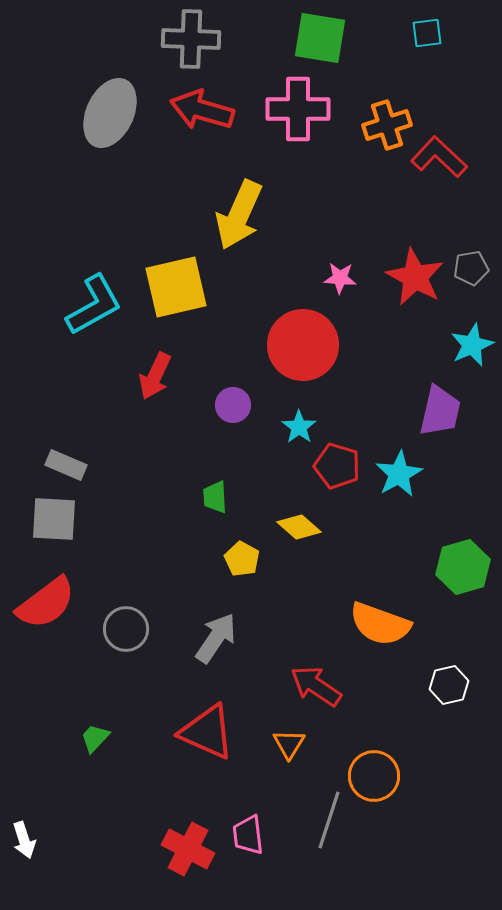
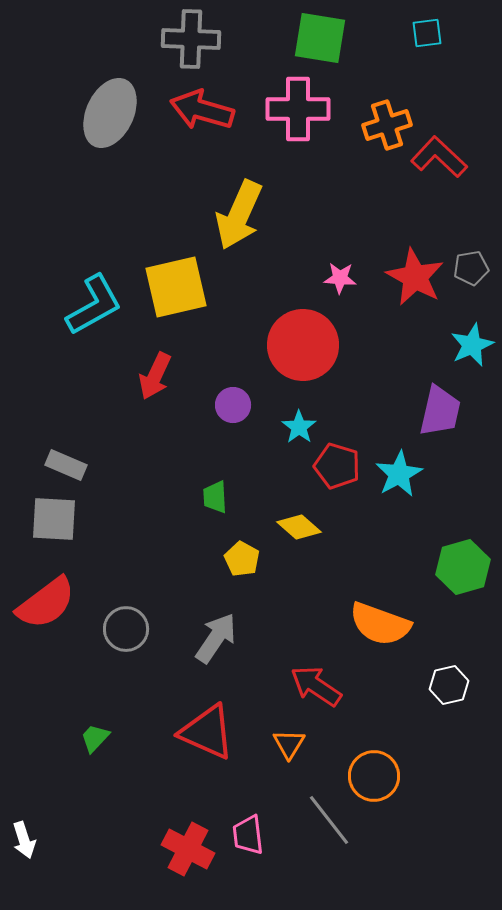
gray line at (329, 820): rotated 56 degrees counterclockwise
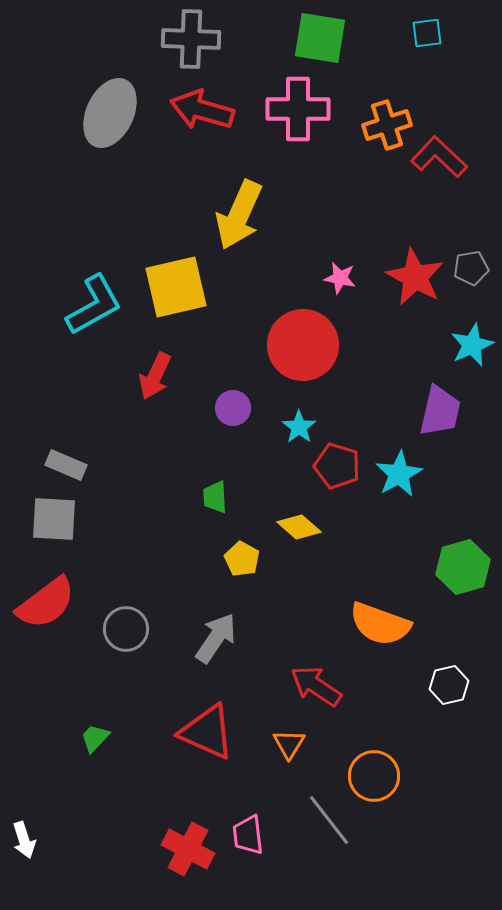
pink star at (340, 278): rotated 8 degrees clockwise
purple circle at (233, 405): moved 3 px down
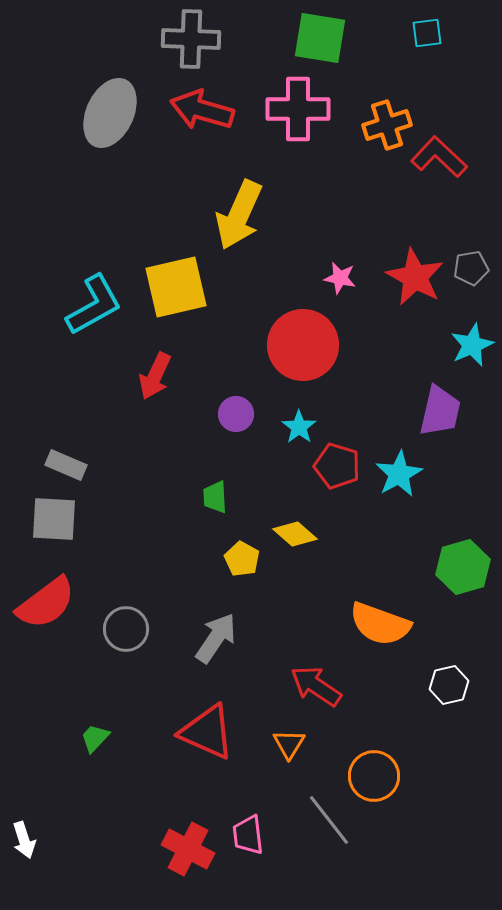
purple circle at (233, 408): moved 3 px right, 6 px down
yellow diamond at (299, 527): moved 4 px left, 7 px down
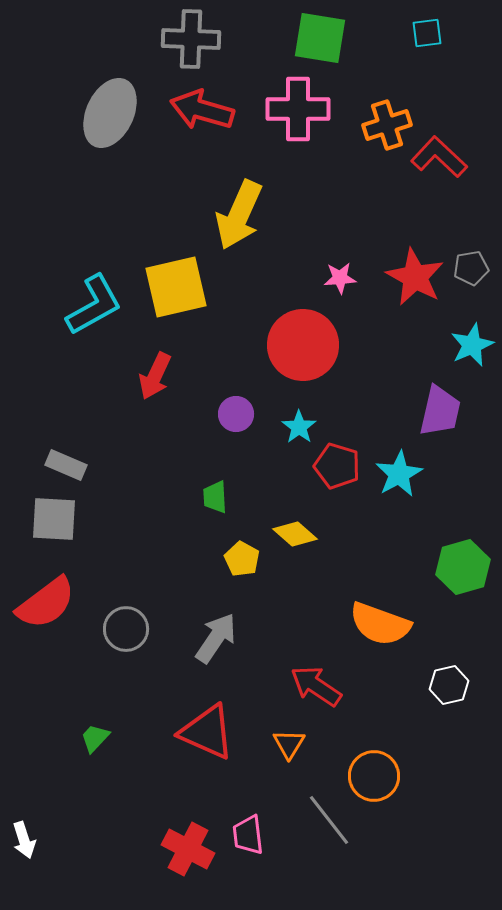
pink star at (340, 278): rotated 16 degrees counterclockwise
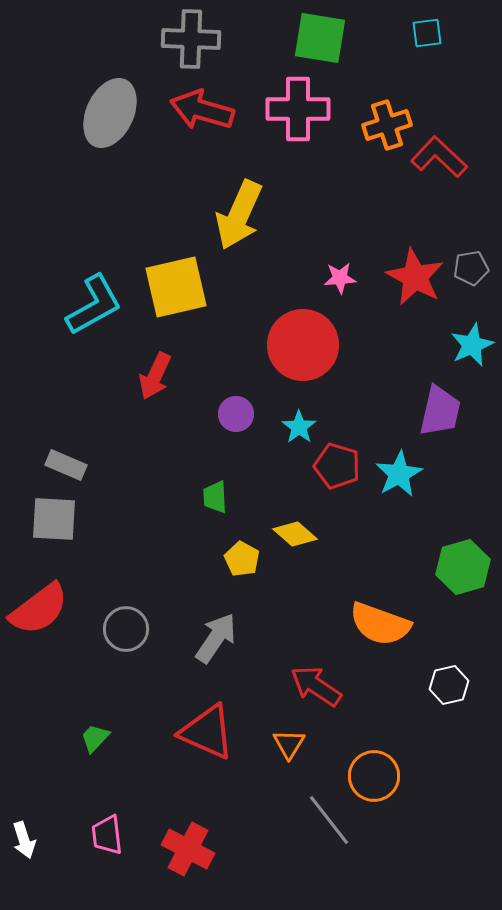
red semicircle at (46, 603): moved 7 px left, 6 px down
pink trapezoid at (248, 835): moved 141 px left
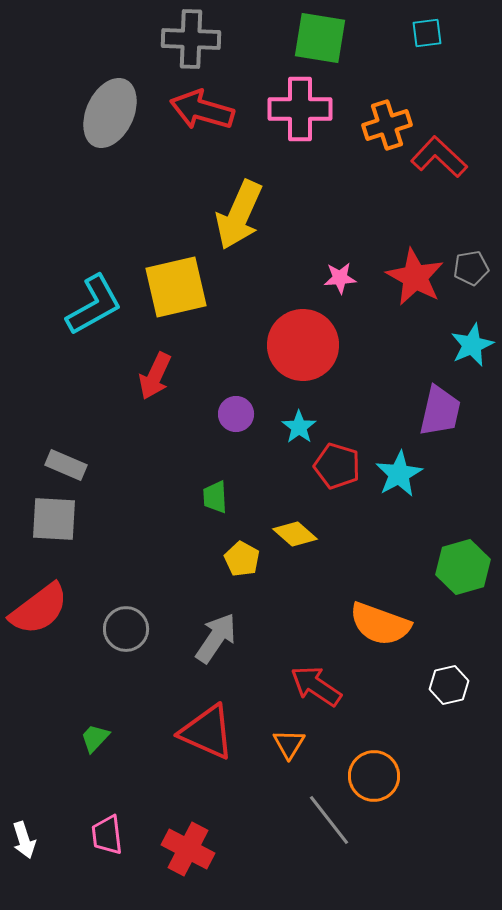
pink cross at (298, 109): moved 2 px right
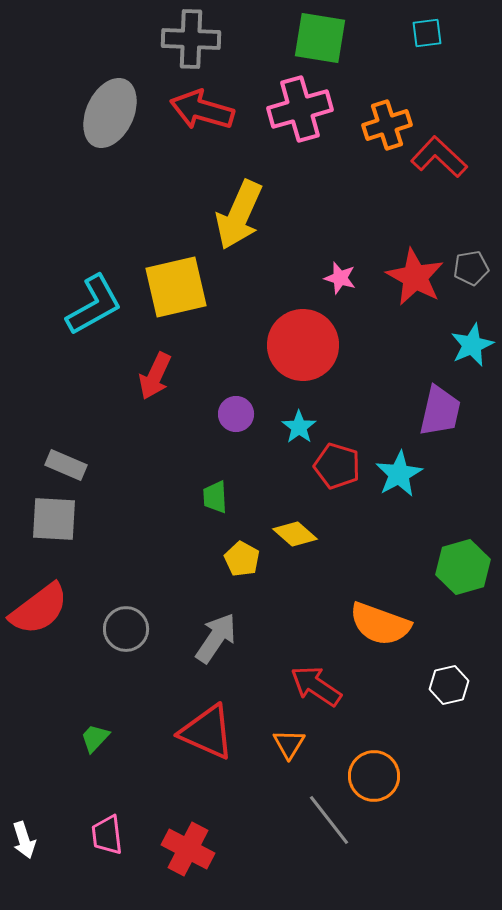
pink cross at (300, 109): rotated 16 degrees counterclockwise
pink star at (340, 278): rotated 20 degrees clockwise
